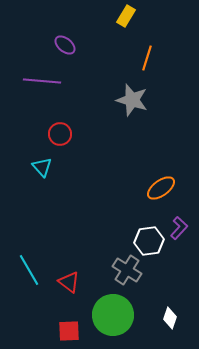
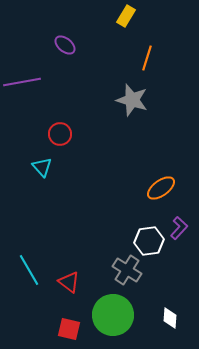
purple line: moved 20 px left, 1 px down; rotated 15 degrees counterclockwise
white diamond: rotated 15 degrees counterclockwise
red square: moved 2 px up; rotated 15 degrees clockwise
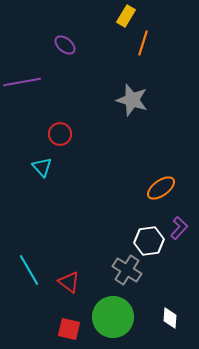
orange line: moved 4 px left, 15 px up
green circle: moved 2 px down
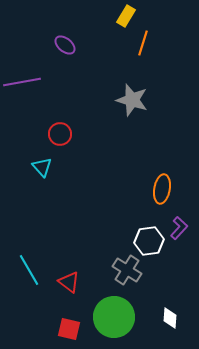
orange ellipse: moved 1 px right, 1 px down; rotated 44 degrees counterclockwise
green circle: moved 1 px right
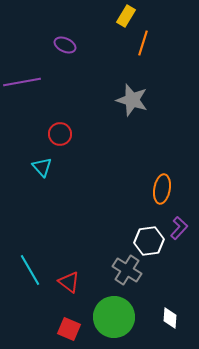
purple ellipse: rotated 15 degrees counterclockwise
cyan line: moved 1 px right
red square: rotated 10 degrees clockwise
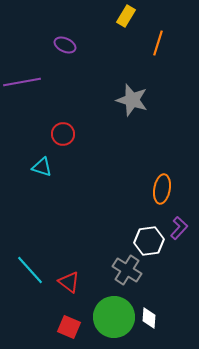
orange line: moved 15 px right
red circle: moved 3 px right
cyan triangle: rotated 30 degrees counterclockwise
cyan line: rotated 12 degrees counterclockwise
white diamond: moved 21 px left
red square: moved 2 px up
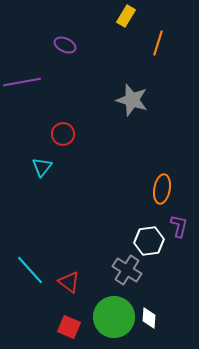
cyan triangle: rotated 50 degrees clockwise
purple L-shape: moved 2 px up; rotated 30 degrees counterclockwise
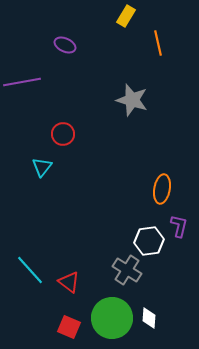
orange line: rotated 30 degrees counterclockwise
green circle: moved 2 px left, 1 px down
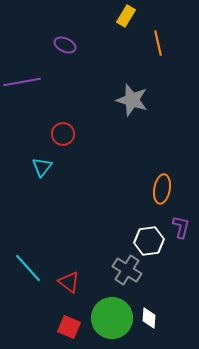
purple L-shape: moved 2 px right, 1 px down
cyan line: moved 2 px left, 2 px up
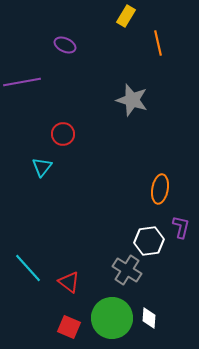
orange ellipse: moved 2 px left
